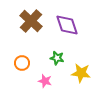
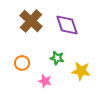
yellow star: moved 2 px up
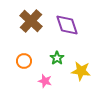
green star: rotated 24 degrees clockwise
orange circle: moved 2 px right, 2 px up
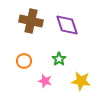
brown cross: rotated 30 degrees counterclockwise
green star: moved 2 px right, 1 px down
yellow star: moved 10 px down
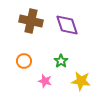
green star: moved 2 px right, 2 px down
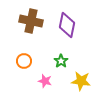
purple diamond: rotated 30 degrees clockwise
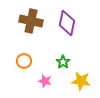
purple diamond: moved 2 px up
green star: moved 2 px right, 1 px down
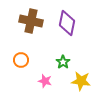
orange circle: moved 3 px left, 1 px up
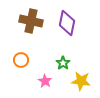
green star: moved 1 px down
pink star: rotated 16 degrees clockwise
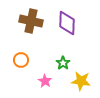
purple diamond: rotated 10 degrees counterclockwise
